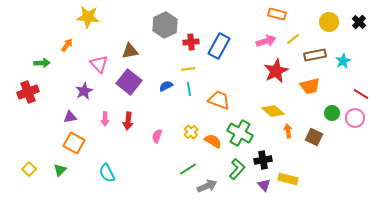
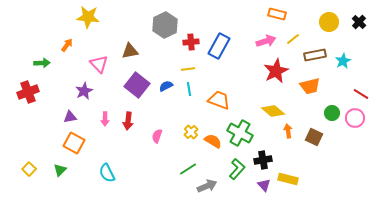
purple square at (129, 82): moved 8 px right, 3 px down
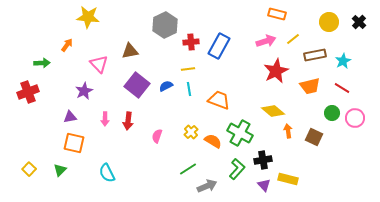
red line at (361, 94): moved 19 px left, 6 px up
orange square at (74, 143): rotated 15 degrees counterclockwise
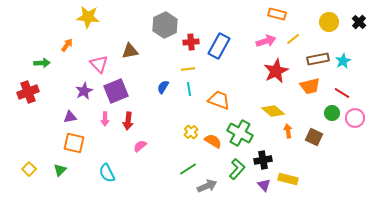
brown rectangle at (315, 55): moved 3 px right, 4 px down
purple square at (137, 85): moved 21 px left, 6 px down; rotated 30 degrees clockwise
blue semicircle at (166, 86): moved 3 px left, 1 px down; rotated 32 degrees counterclockwise
red line at (342, 88): moved 5 px down
pink semicircle at (157, 136): moved 17 px left, 10 px down; rotated 32 degrees clockwise
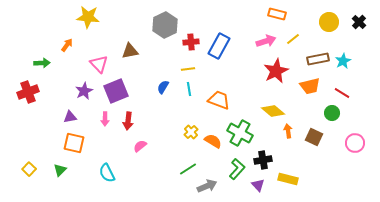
pink circle at (355, 118): moved 25 px down
purple triangle at (264, 185): moved 6 px left
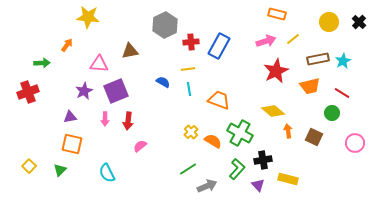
pink triangle at (99, 64): rotated 42 degrees counterclockwise
blue semicircle at (163, 87): moved 5 px up; rotated 88 degrees clockwise
orange square at (74, 143): moved 2 px left, 1 px down
yellow square at (29, 169): moved 3 px up
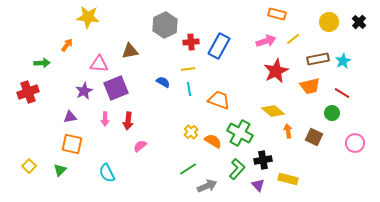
purple square at (116, 91): moved 3 px up
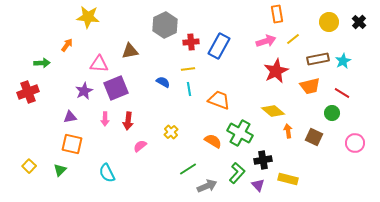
orange rectangle at (277, 14): rotated 66 degrees clockwise
yellow cross at (191, 132): moved 20 px left
green L-shape at (237, 169): moved 4 px down
